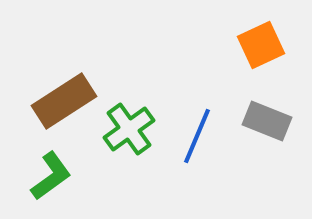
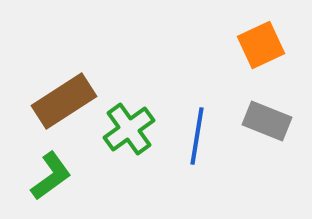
blue line: rotated 14 degrees counterclockwise
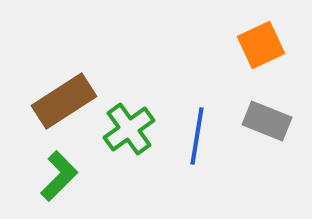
green L-shape: moved 8 px right; rotated 9 degrees counterclockwise
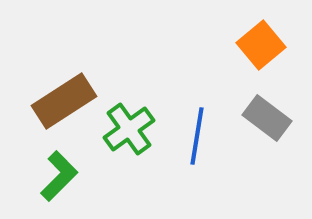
orange square: rotated 15 degrees counterclockwise
gray rectangle: moved 3 px up; rotated 15 degrees clockwise
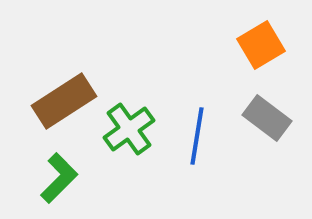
orange square: rotated 9 degrees clockwise
green L-shape: moved 2 px down
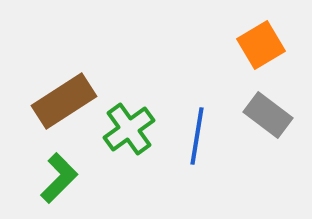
gray rectangle: moved 1 px right, 3 px up
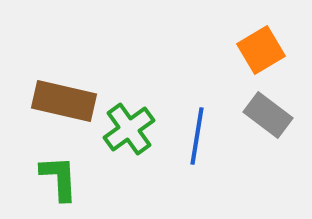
orange square: moved 5 px down
brown rectangle: rotated 46 degrees clockwise
green L-shape: rotated 48 degrees counterclockwise
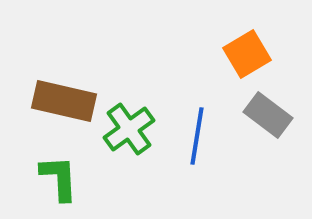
orange square: moved 14 px left, 4 px down
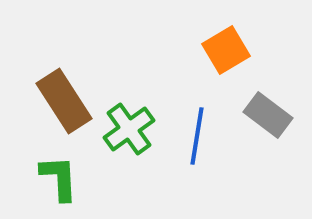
orange square: moved 21 px left, 4 px up
brown rectangle: rotated 44 degrees clockwise
